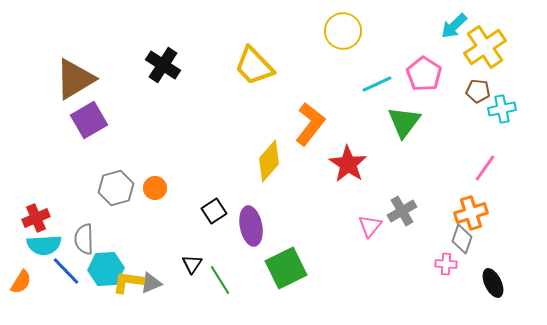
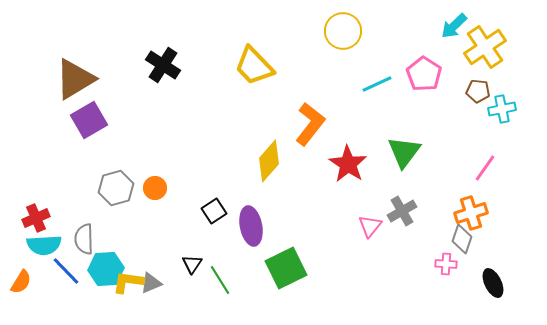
green triangle: moved 30 px down
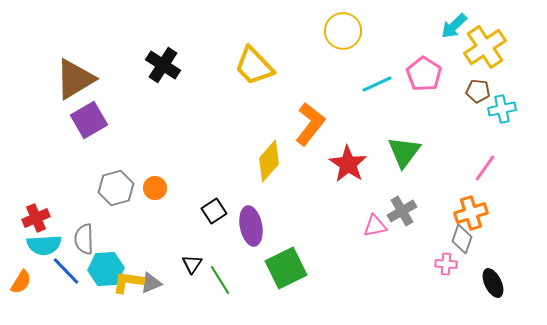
pink triangle: moved 5 px right; rotated 40 degrees clockwise
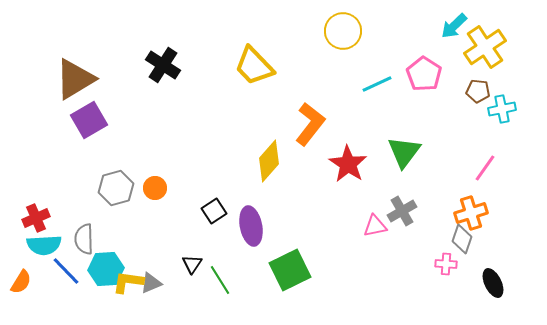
green square: moved 4 px right, 2 px down
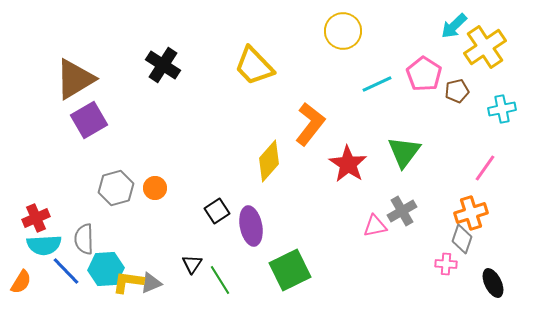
brown pentagon: moved 21 px left; rotated 20 degrees counterclockwise
black square: moved 3 px right
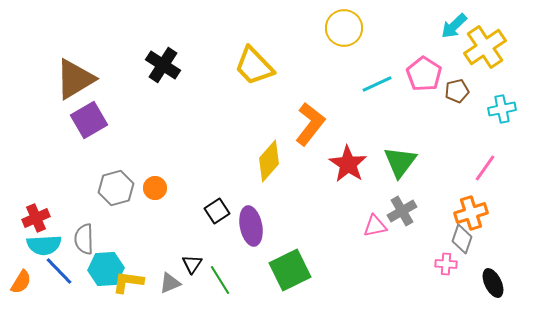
yellow circle: moved 1 px right, 3 px up
green triangle: moved 4 px left, 10 px down
blue line: moved 7 px left
gray triangle: moved 19 px right
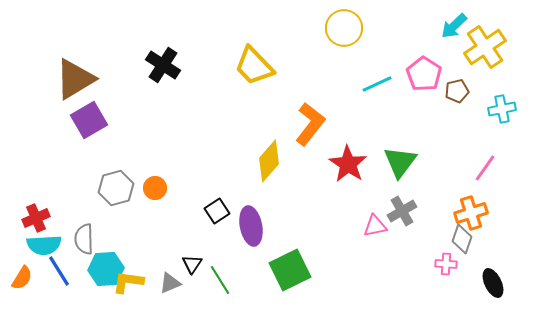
blue line: rotated 12 degrees clockwise
orange semicircle: moved 1 px right, 4 px up
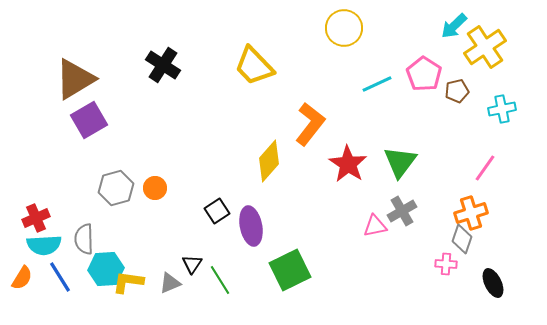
blue line: moved 1 px right, 6 px down
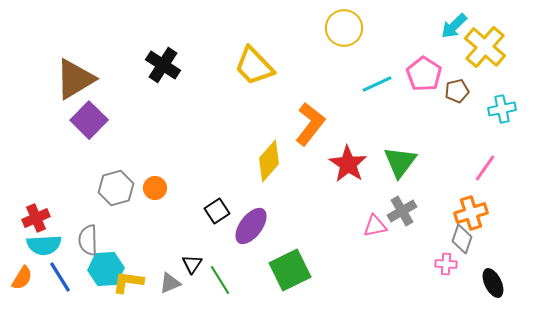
yellow cross: rotated 15 degrees counterclockwise
purple square: rotated 15 degrees counterclockwise
purple ellipse: rotated 48 degrees clockwise
gray semicircle: moved 4 px right, 1 px down
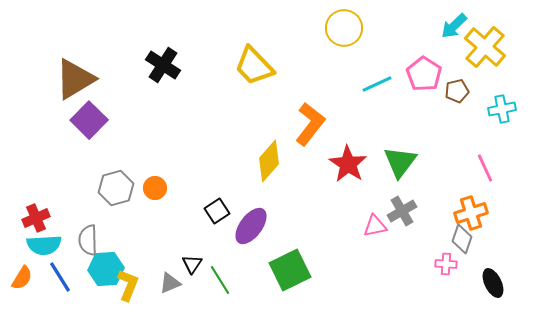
pink line: rotated 60 degrees counterclockwise
yellow L-shape: moved 3 px down; rotated 104 degrees clockwise
